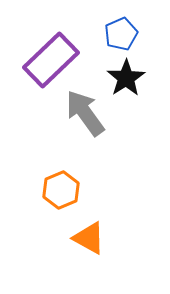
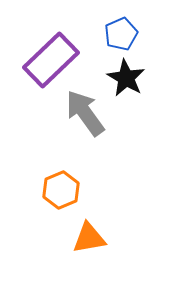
black star: rotated 9 degrees counterclockwise
orange triangle: rotated 39 degrees counterclockwise
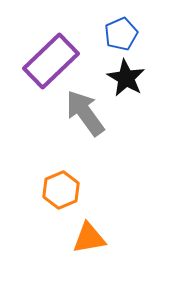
purple rectangle: moved 1 px down
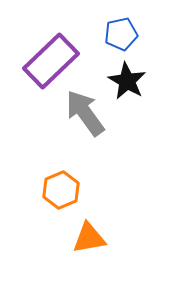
blue pentagon: rotated 12 degrees clockwise
black star: moved 1 px right, 3 px down
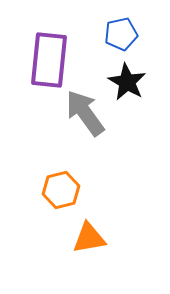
purple rectangle: moved 2 px left, 1 px up; rotated 40 degrees counterclockwise
black star: moved 1 px down
orange hexagon: rotated 9 degrees clockwise
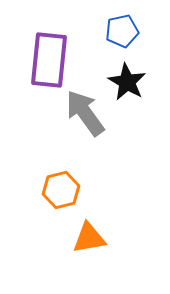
blue pentagon: moved 1 px right, 3 px up
